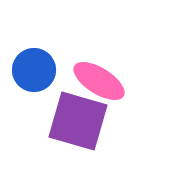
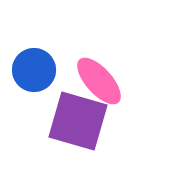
pink ellipse: rotated 16 degrees clockwise
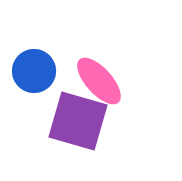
blue circle: moved 1 px down
